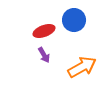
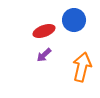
purple arrow: rotated 77 degrees clockwise
orange arrow: rotated 48 degrees counterclockwise
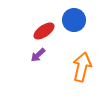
red ellipse: rotated 15 degrees counterclockwise
purple arrow: moved 6 px left
